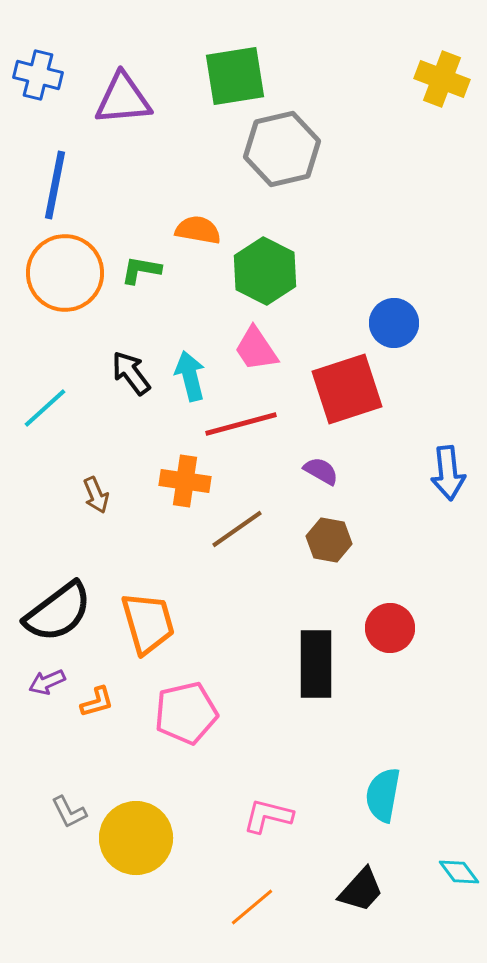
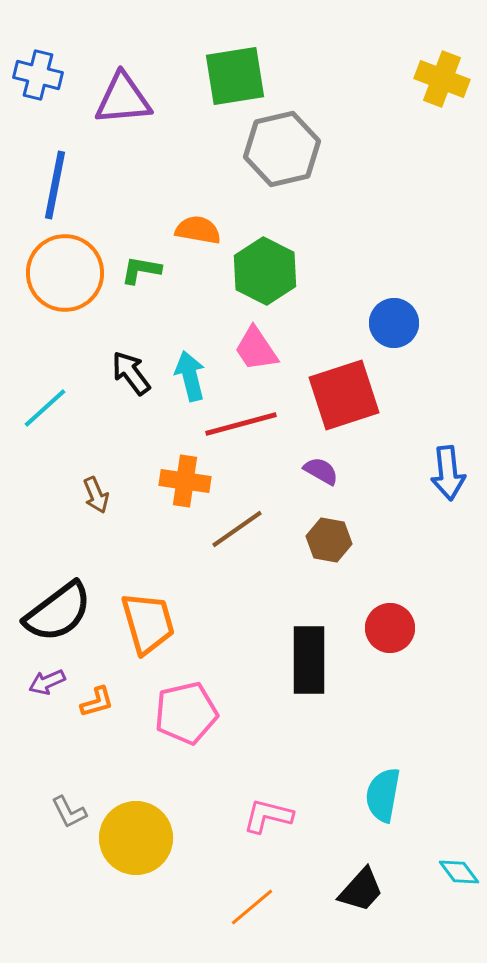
red square: moved 3 px left, 6 px down
black rectangle: moved 7 px left, 4 px up
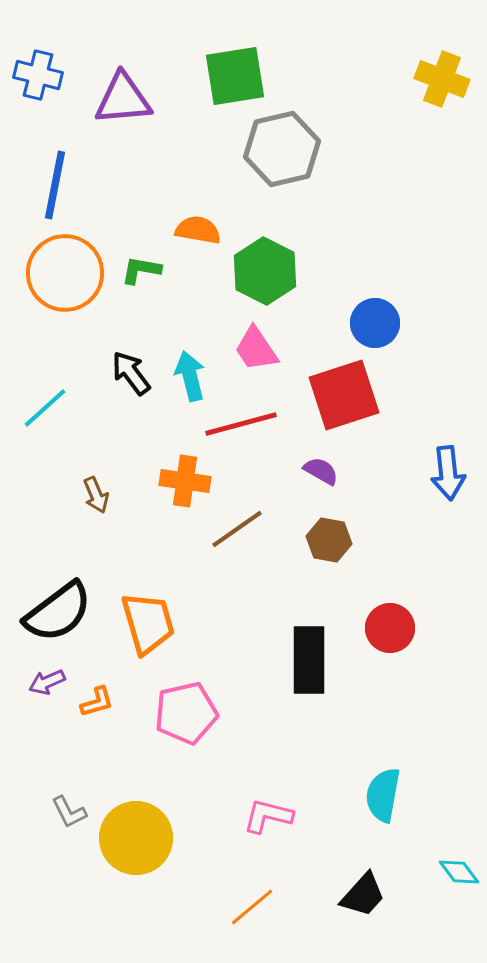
blue circle: moved 19 px left
black trapezoid: moved 2 px right, 5 px down
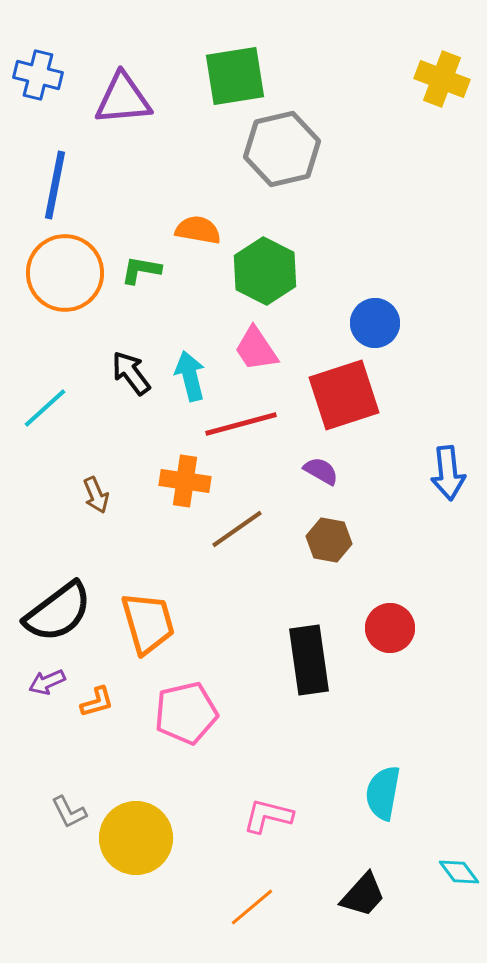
black rectangle: rotated 8 degrees counterclockwise
cyan semicircle: moved 2 px up
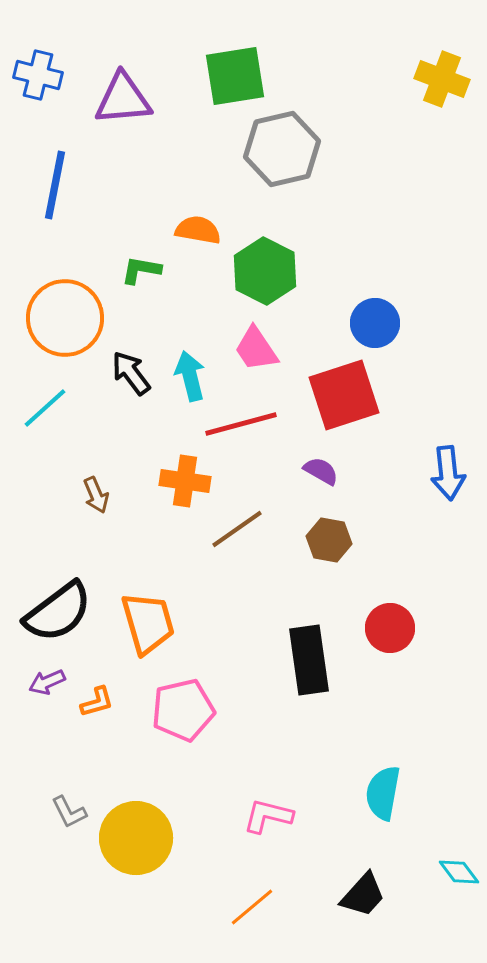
orange circle: moved 45 px down
pink pentagon: moved 3 px left, 3 px up
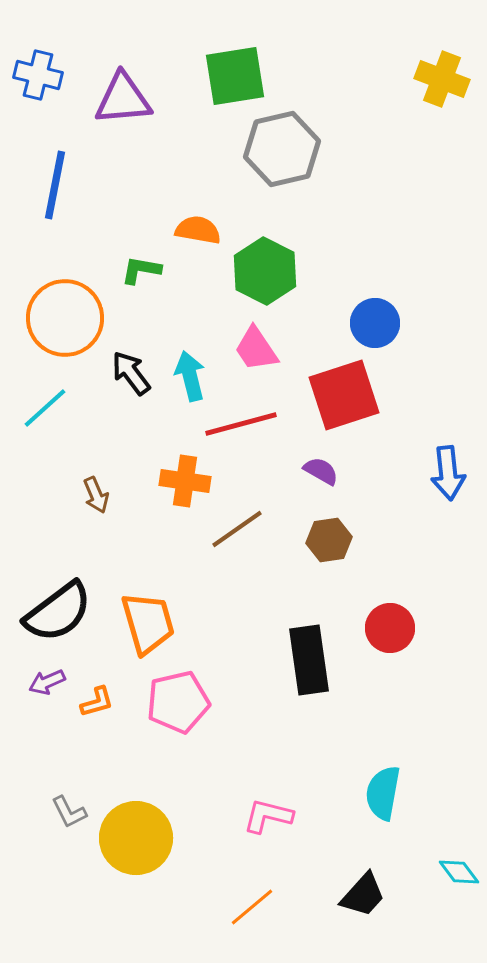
brown hexagon: rotated 18 degrees counterclockwise
pink pentagon: moved 5 px left, 8 px up
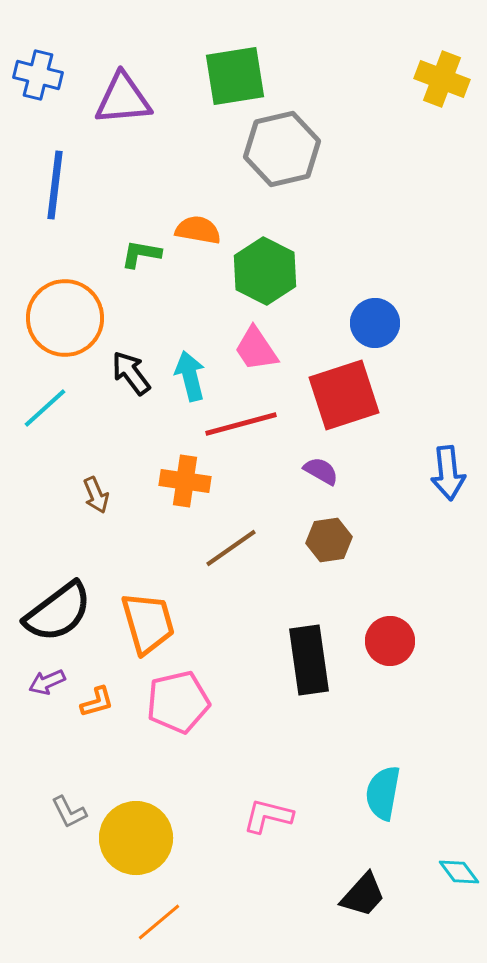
blue line: rotated 4 degrees counterclockwise
green L-shape: moved 16 px up
brown line: moved 6 px left, 19 px down
red circle: moved 13 px down
orange line: moved 93 px left, 15 px down
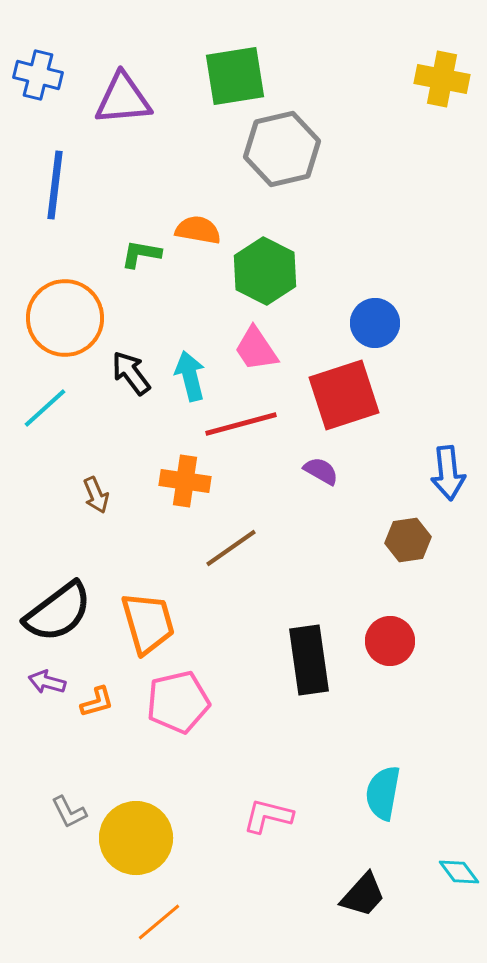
yellow cross: rotated 10 degrees counterclockwise
brown hexagon: moved 79 px right
purple arrow: rotated 39 degrees clockwise
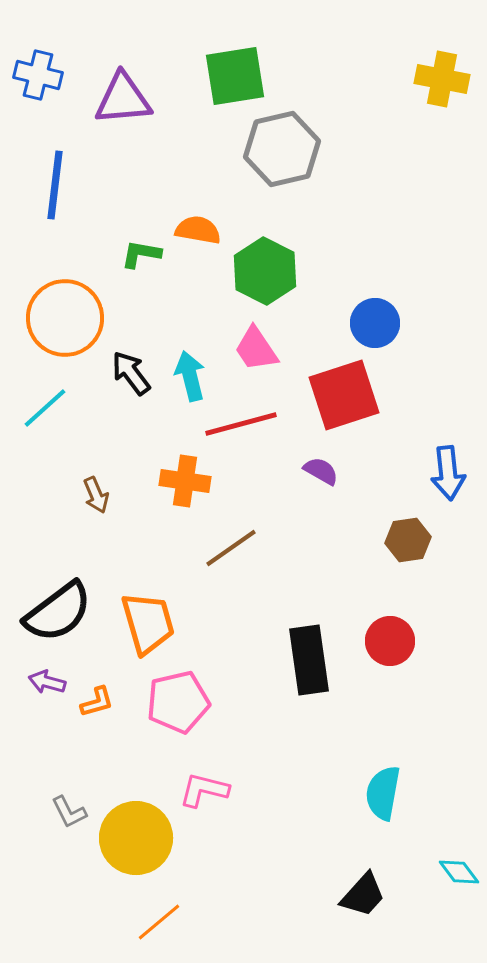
pink L-shape: moved 64 px left, 26 px up
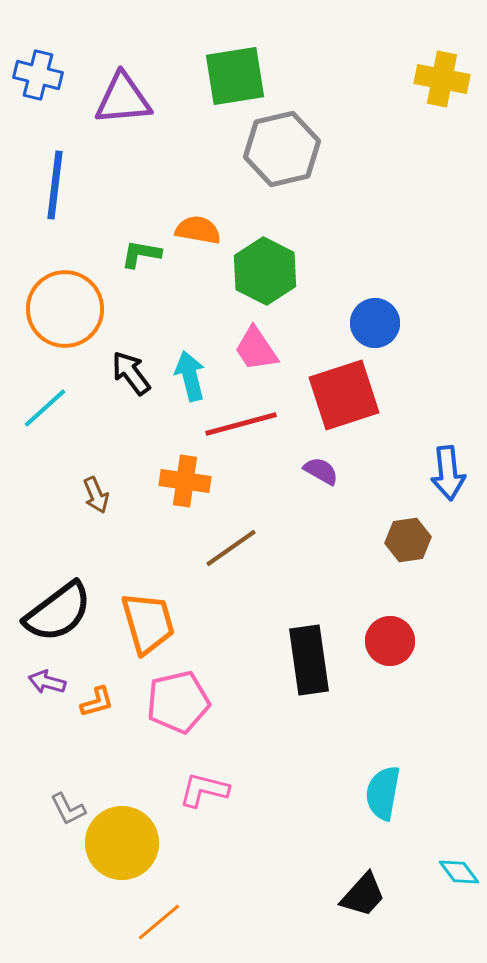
orange circle: moved 9 px up
gray L-shape: moved 1 px left, 3 px up
yellow circle: moved 14 px left, 5 px down
